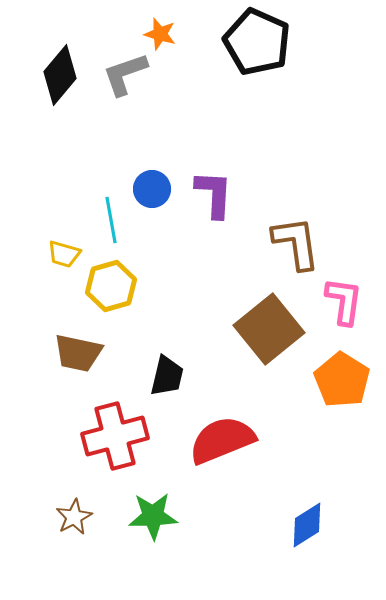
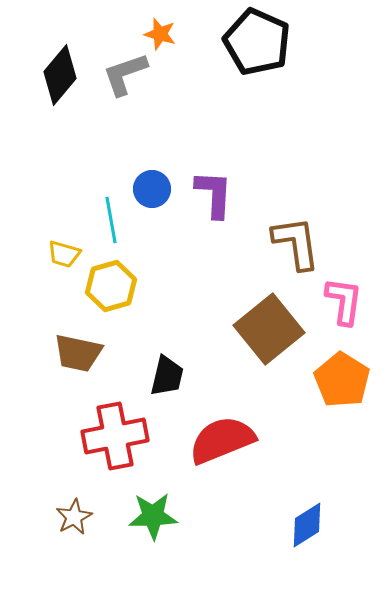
red cross: rotated 4 degrees clockwise
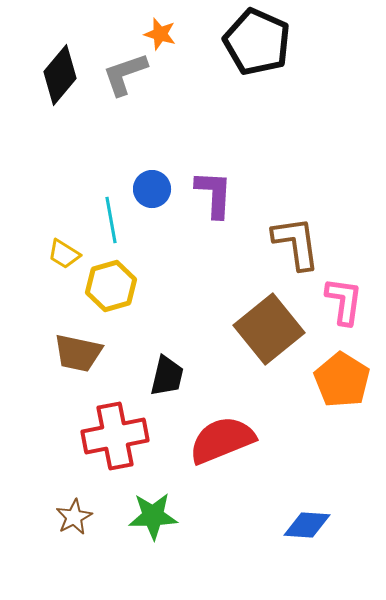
yellow trapezoid: rotated 16 degrees clockwise
blue diamond: rotated 36 degrees clockwise
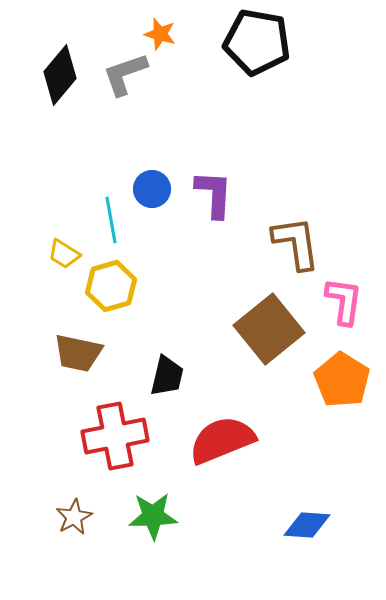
black pentagon: rotated 14 degrees counterclockwise
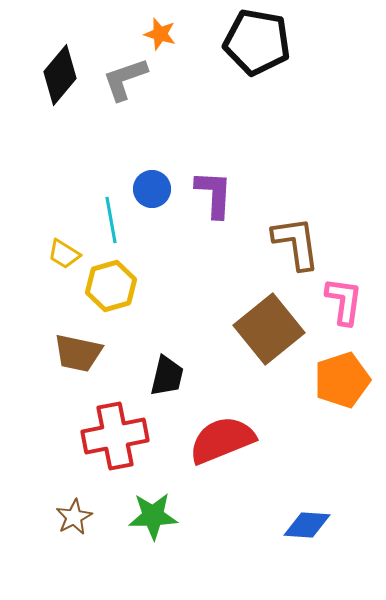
gray L-shape: moved 5 px down
orange pentagon: rotated 22 degrees clockwise
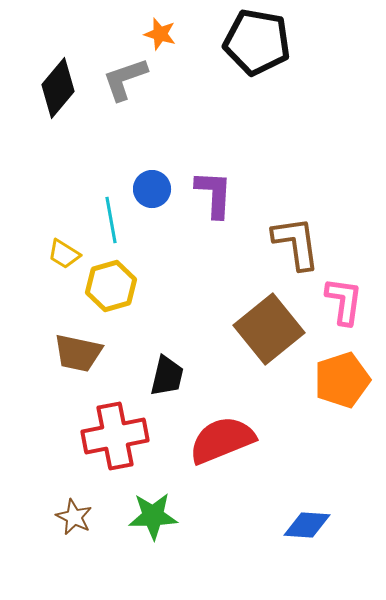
black diamond: moved 2 px left, 13 px down
brown star: rotated 18 degrees counterclockwise
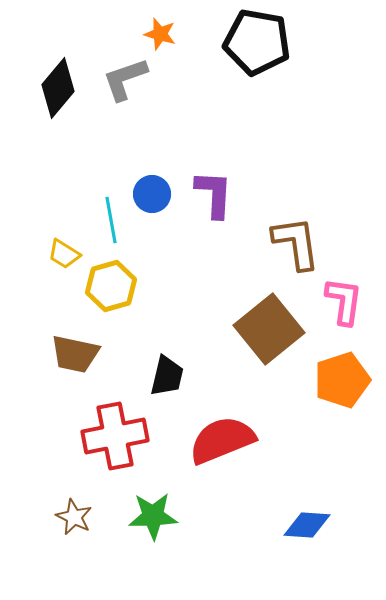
blue circle: moved 5 px down
brown trapezoid: moved 3 px left, 1 px down
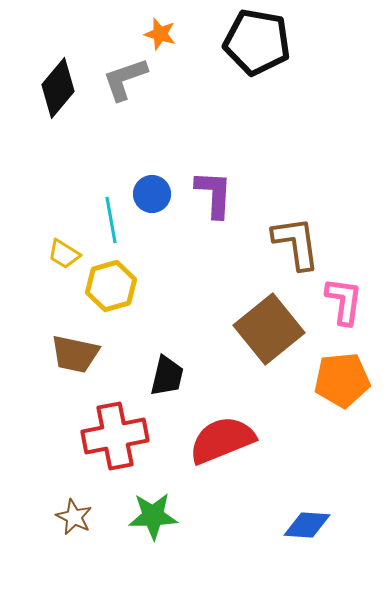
orange pentagon: rotated 12 degrees clockwise
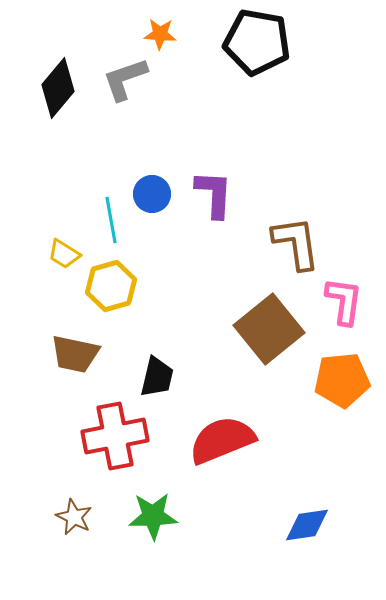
orange star: rotated 12 degrees counterclockwise
black trapezoid: moved 10 px left, 1 px down
blue diamond: rotated 12 degrees counterclockwise
